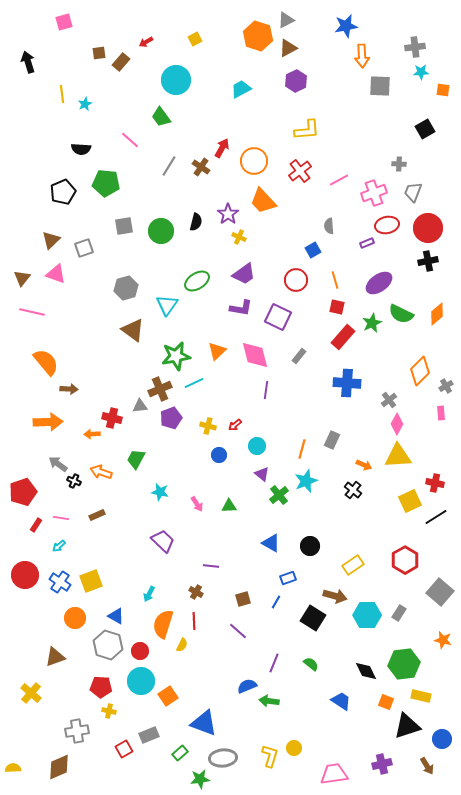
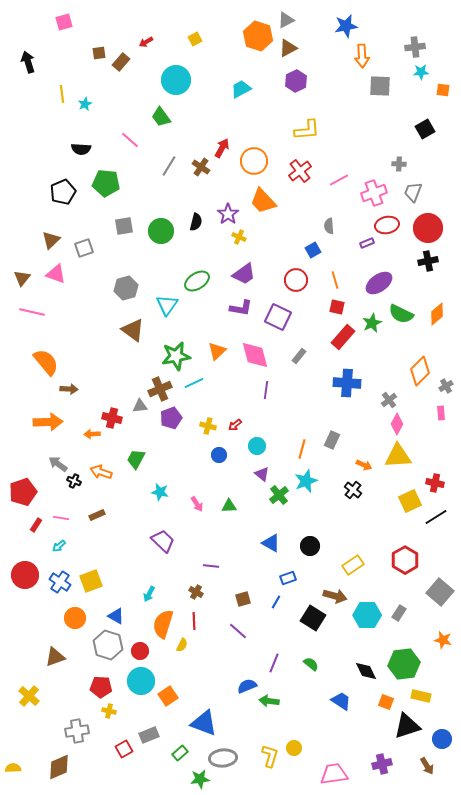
yellow cross at (31, 693): moved 2 px left, 3 px down
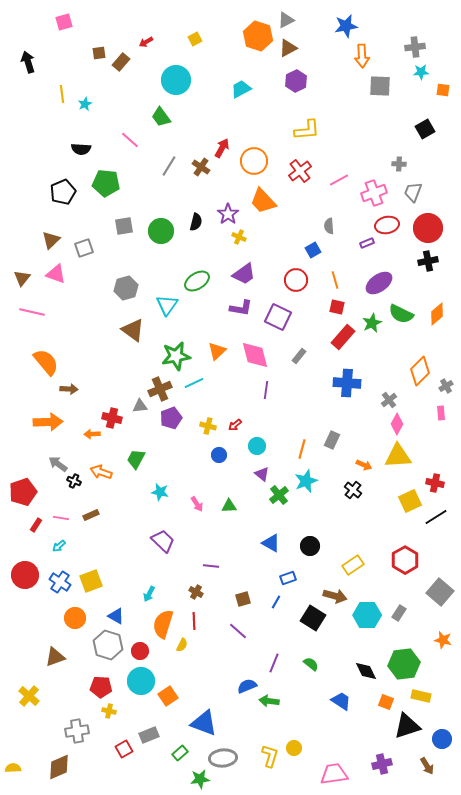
brown rectangle at (97, 515): moved 6 px left
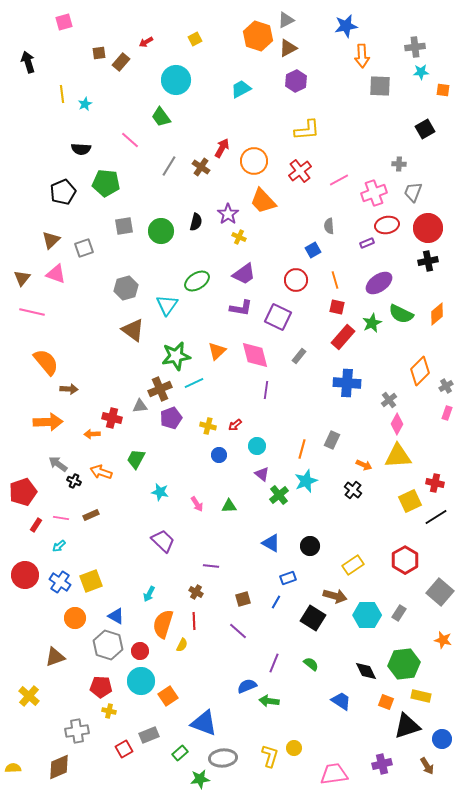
pink rectangle at (441, 413): moved 6 px right; rotated 24 degrees clockwise
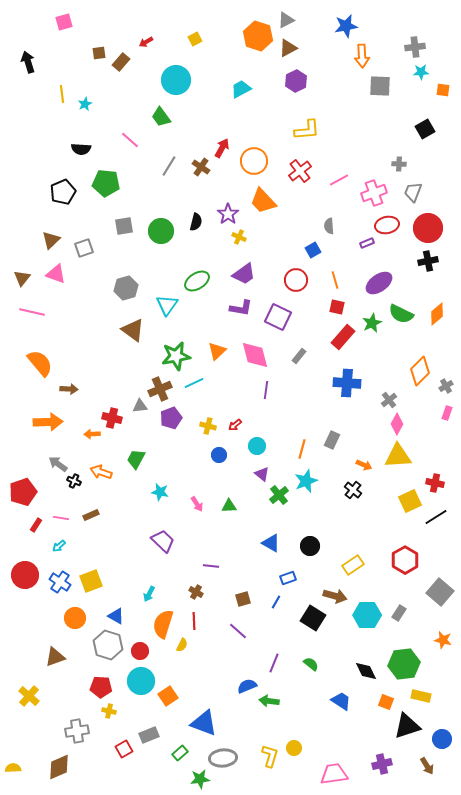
orange semicircle at (46, 362): moved 6 px left, 1 px down
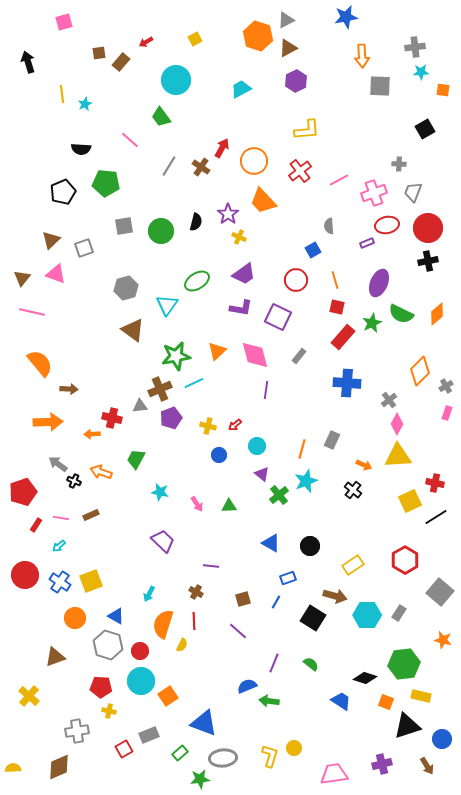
blue star at (346, 26): moved 9 px up
purple ellipse at (379, 283): rotated 32 degrees counterclockwise
black diamond at (366, 671): moved 1 px left, 7 px down; rotated 45 degrees counterclockwise
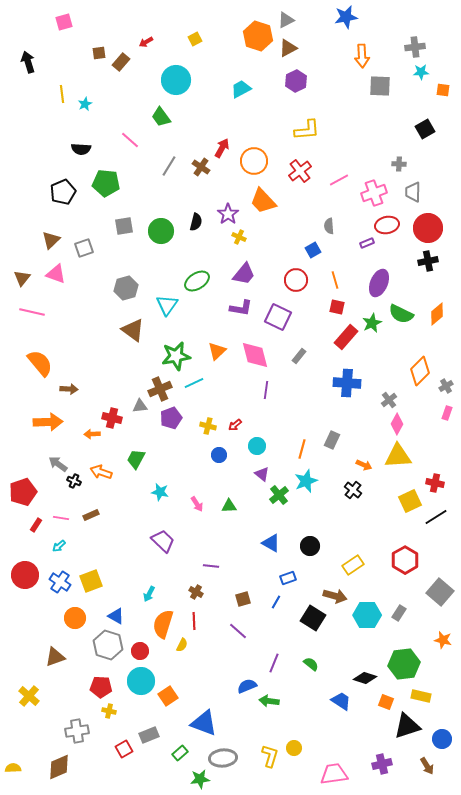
gray trapezoid at (413, 192): rotated 20 degrees counterclockwise
purple trapezoid at (244, 274): rotated 15 degrees counterclockwise
red rectangle at (343, 337): moved 3 px right
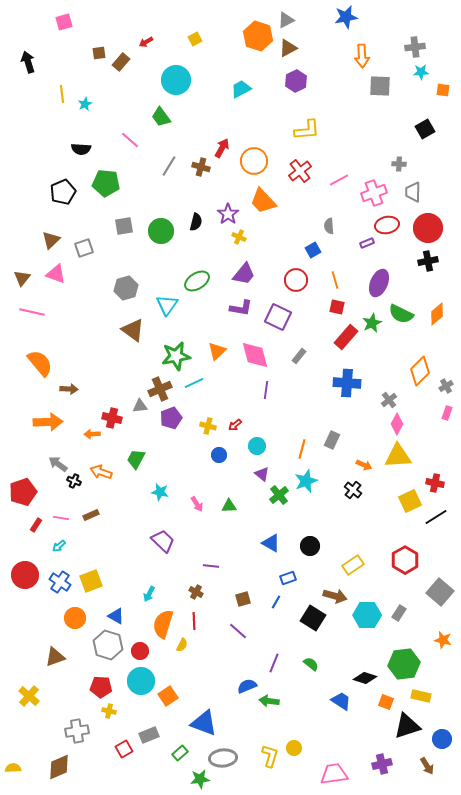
brown cross at (201, 167): rotated 18 degrees counterclockwise
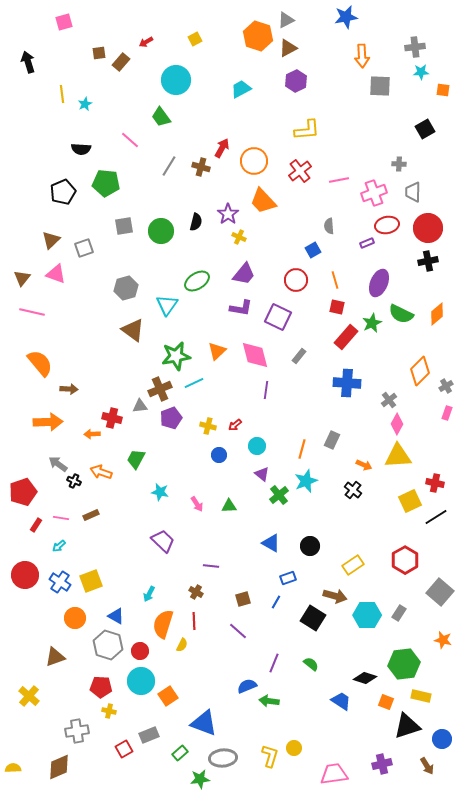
pink line at (339, 180): rotated 18 degrees clockwise
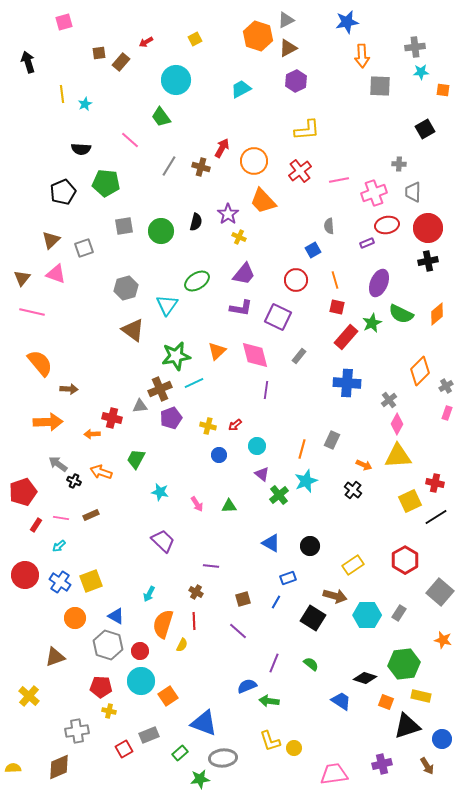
blue star at (346, 17): moved 1 px right, 5 px down
yellow L-shape at (270, 756): moved 15 px up; rotated 145 degrees clockwise
